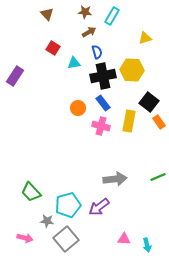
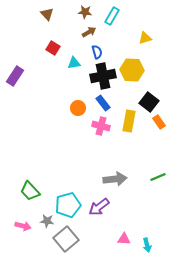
green trapezoid: moved 1 px left, 1 px up
pink arrow: moved 2 px left, 12 px up
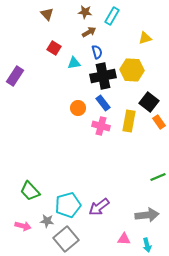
red square: moved 1 px right
gray arrow: moved 32 px right, 36 px down
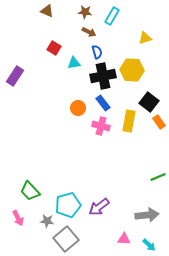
brown triangle: moved 3 px up; rotated 24 degrees counterclockwise
brown arrow: rotated 56 degrees clockwise
pink arrow: moved 5 px left, 8 px up; rotated 49 degrees clockwise
cyan arrow: moved 2 px right; rotated 32 degrees counterclockwise
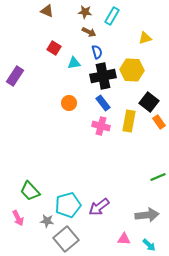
orange circle: moved 9 px left, 5 px up
